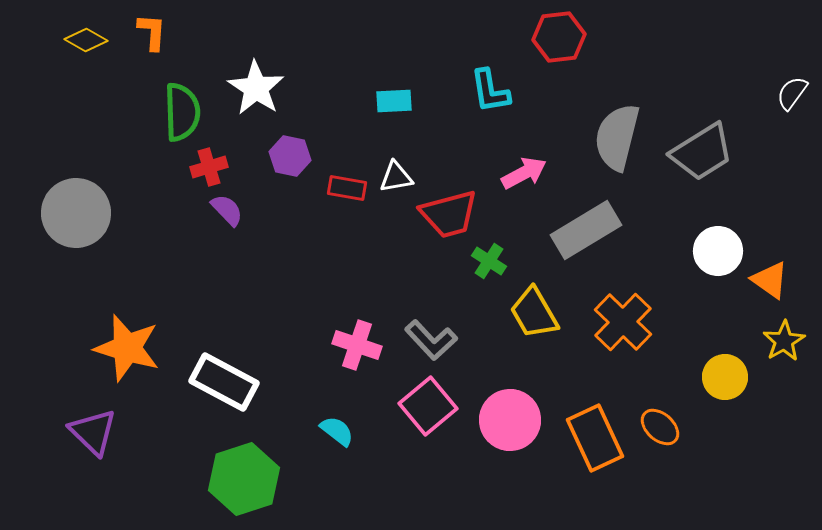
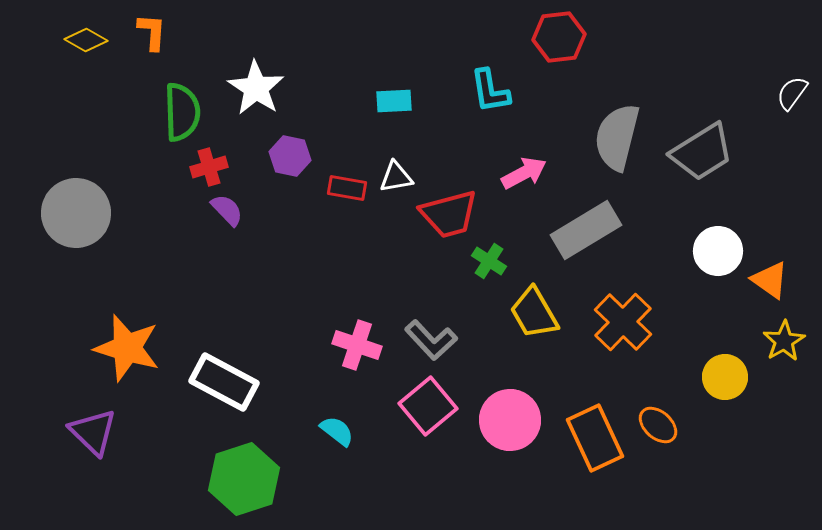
orange ellipse: moved 2 px left, 2 px up
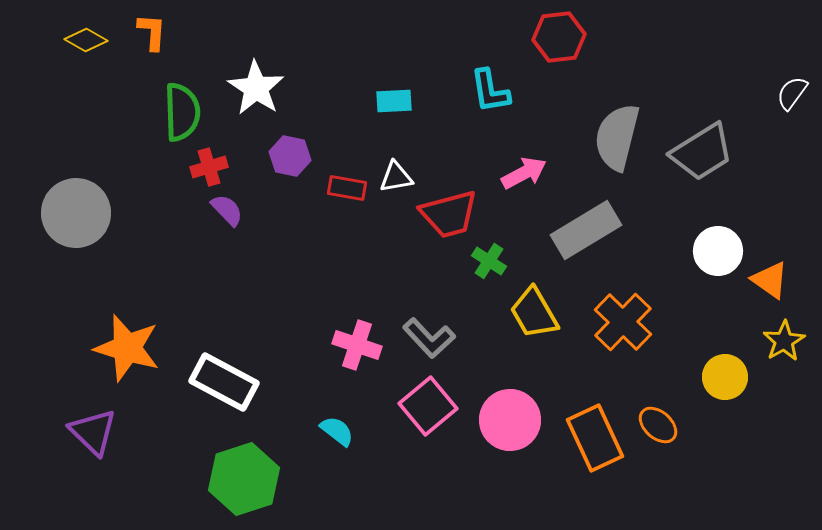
gray L-shape: moved 2 px left, 2 px up
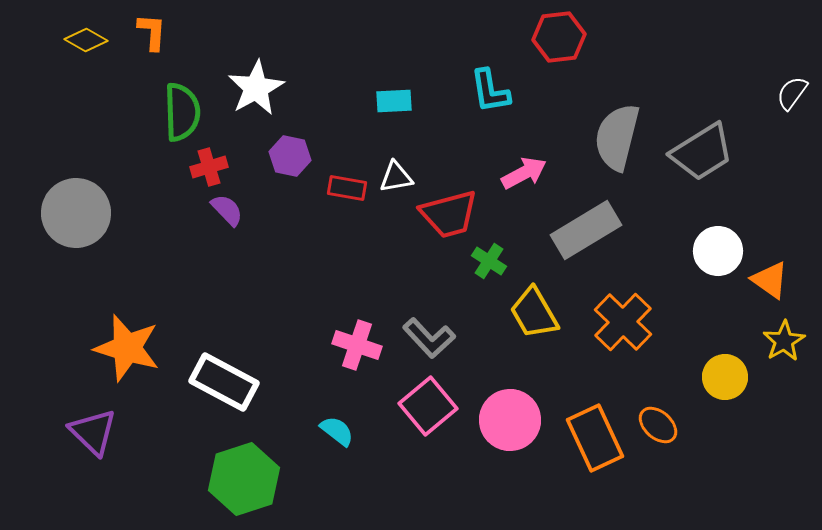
white star: rotated 10 degrees clockwise
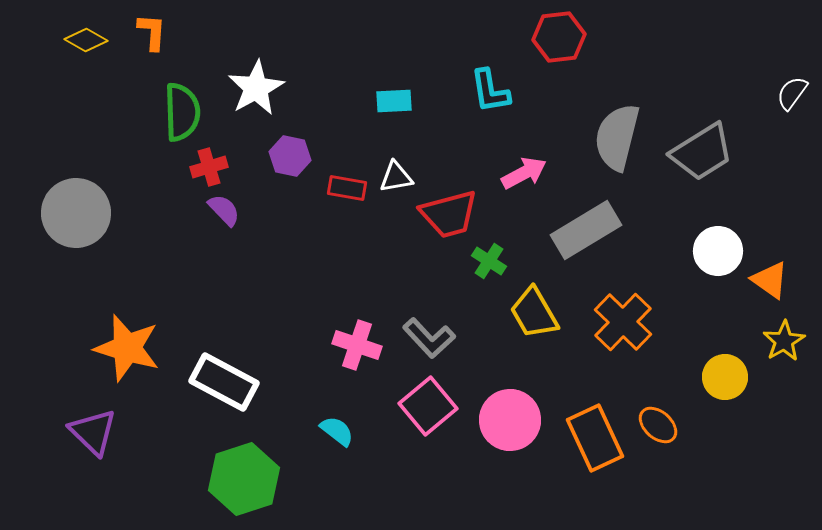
purple semicircle: moved 3 px left
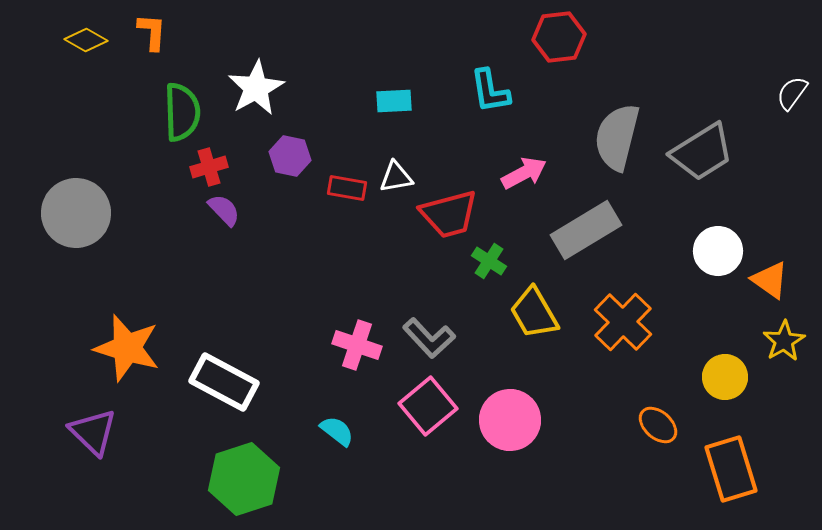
orange rectangle: moved 136 px right, 31 px down; rotated 8 degrees clockwise
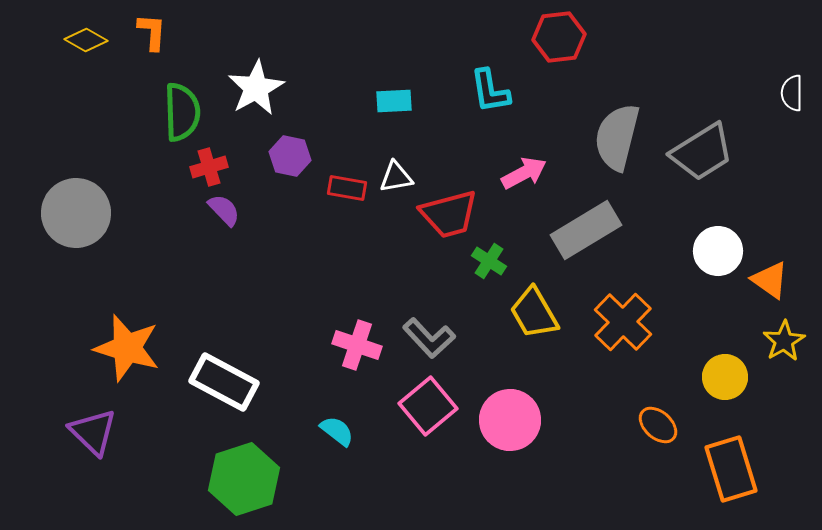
white semicircle: rotated 36 degrees counterclockwise
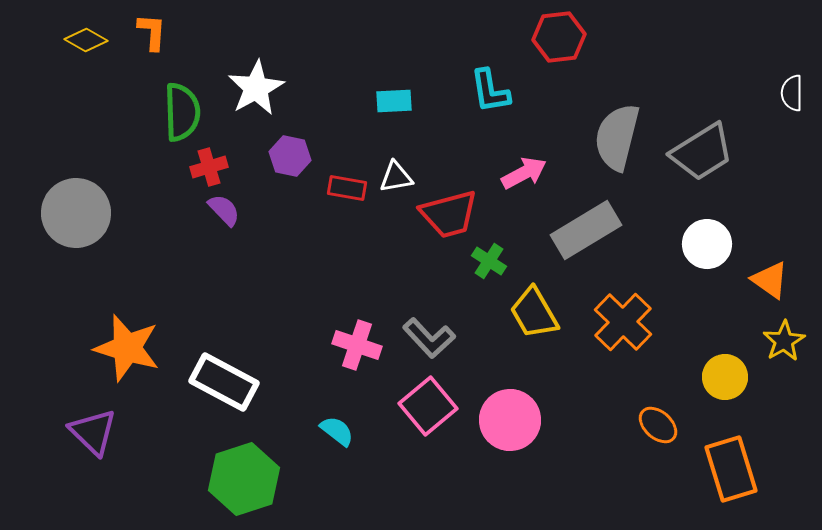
white circle: moved 11 px left, 7 px up
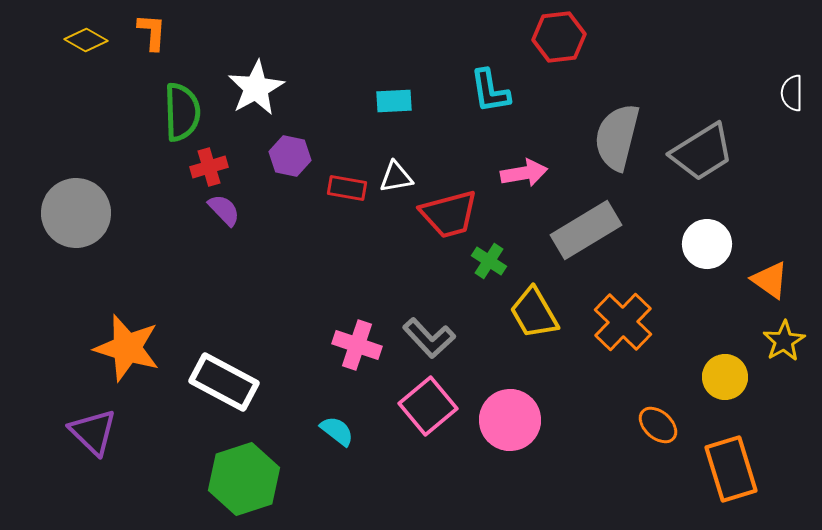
pink arrow: rotated 18 degrees clockwise
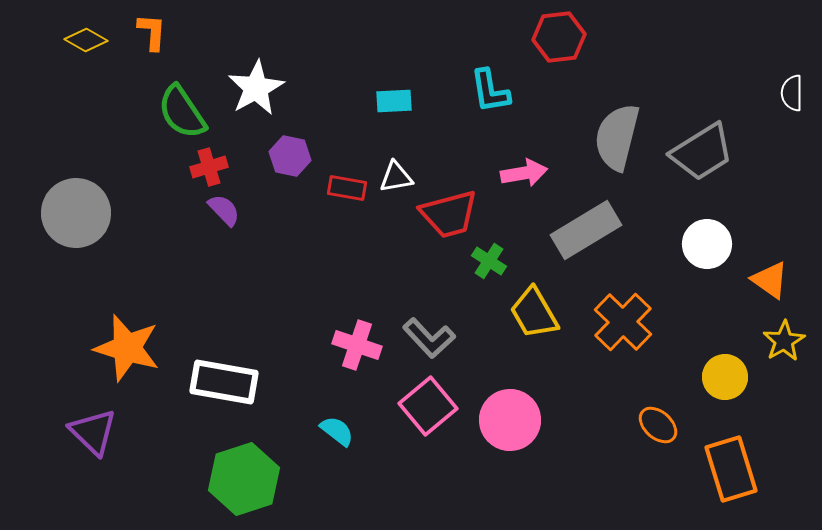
green semicircle: rotated 148 degrees clockwise
white rectangle: rotated 18 degrees counterclockwise
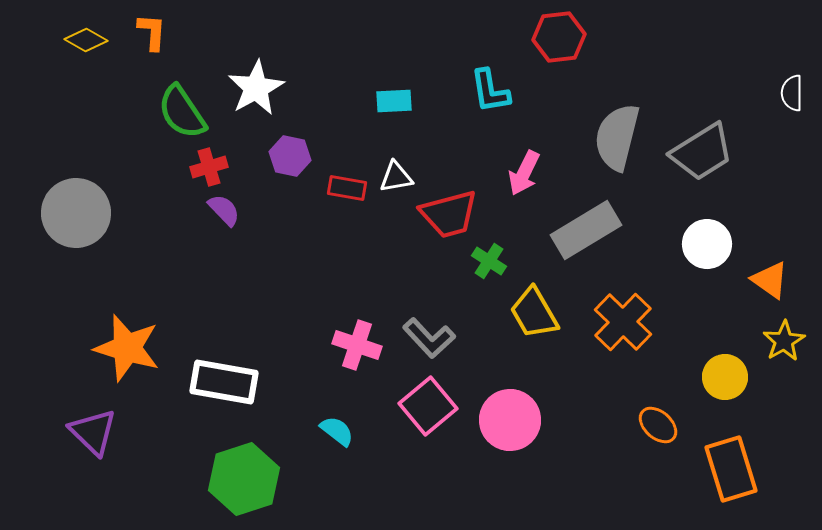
pink arrow: rotated 126 degrees clockwise
